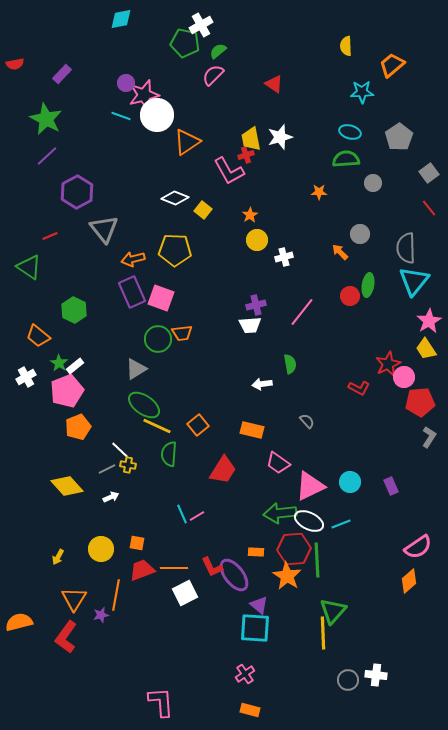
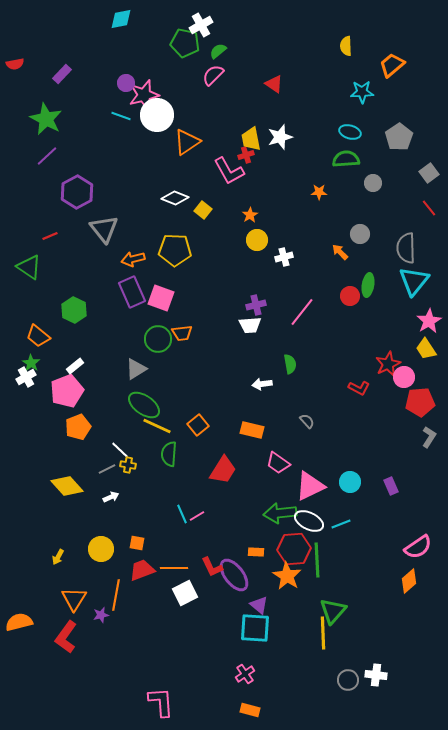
green star at (59, 363): moved 28 px left
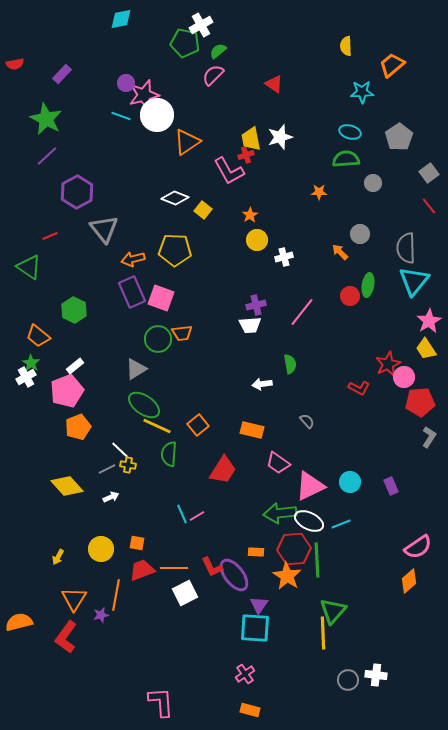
red line at (429, 208): moved 2 px up
purple triangle at (259, 605): rotated 24 degrees clockwise
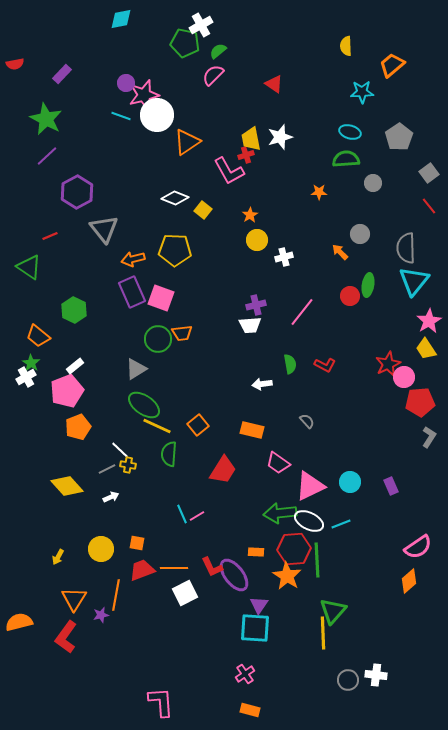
red L-shape at (359, 388): moved 34 px left, 23 px up
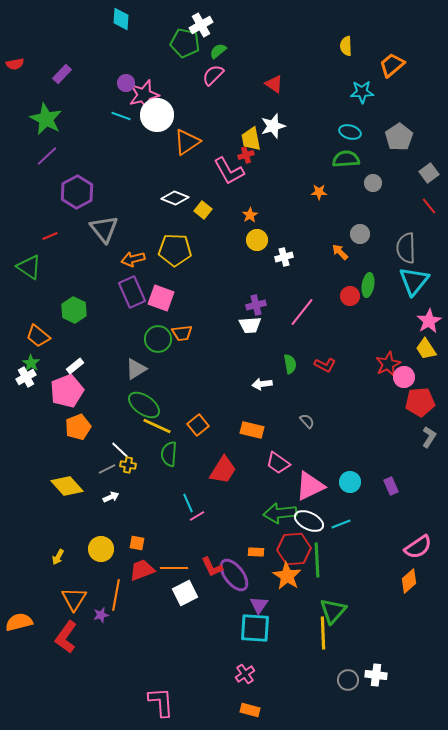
cyan diamond at (121, 19): rotated 75 degrees counterclockwise
white star at (280, 137): moved 7 px left, 11 px up
cyan line at (182, 514): moved 6 px right, 11 px up
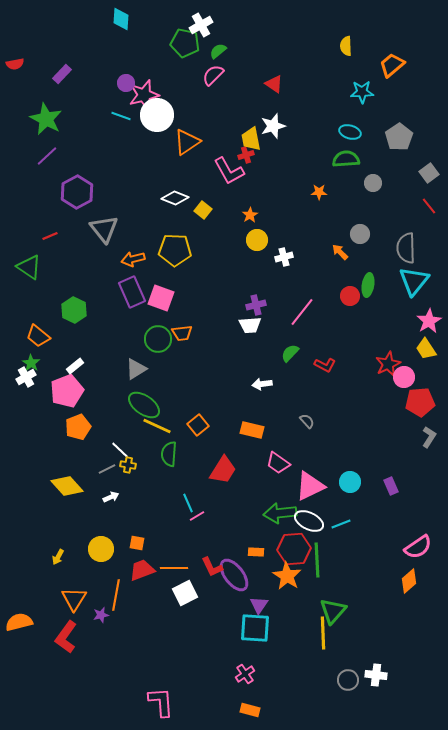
green semicircle at (290, 364): moved 11 px up; rotated 126 degrees counterclockwise
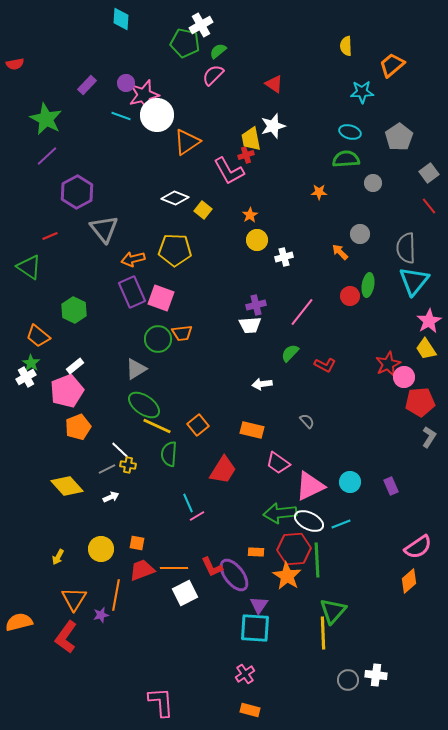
purple rectangle at (62, 74): moved 25 px right, 11 px down
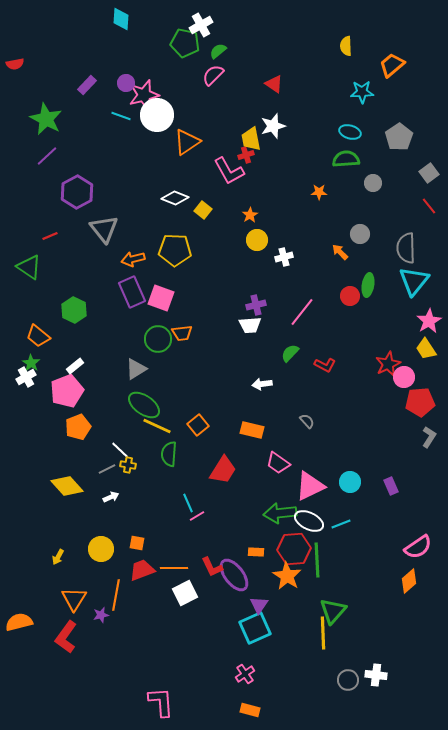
cyan square at (255, 628): rotated 28 degrees counterclockwise
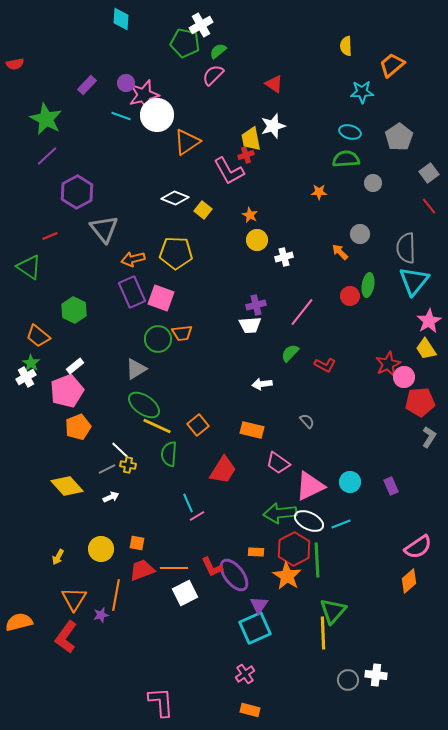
orange star at (250, 215): rotated 14 degrees counterclockwise
yellow pentagon at (175, 250): moved 1 px right, 3 px down
red hexagon at (294, 549): rotated 24 degrees counterclockwise
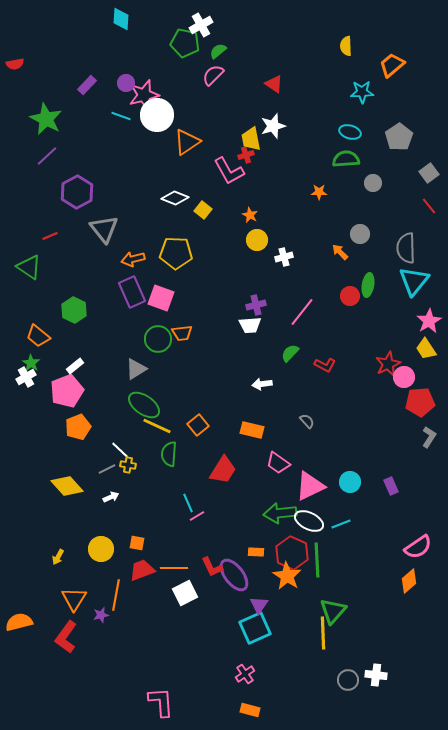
red hexagon at (294, 549): moved 2 px left, 4 px down; rotated 8 degrees counterclockwise
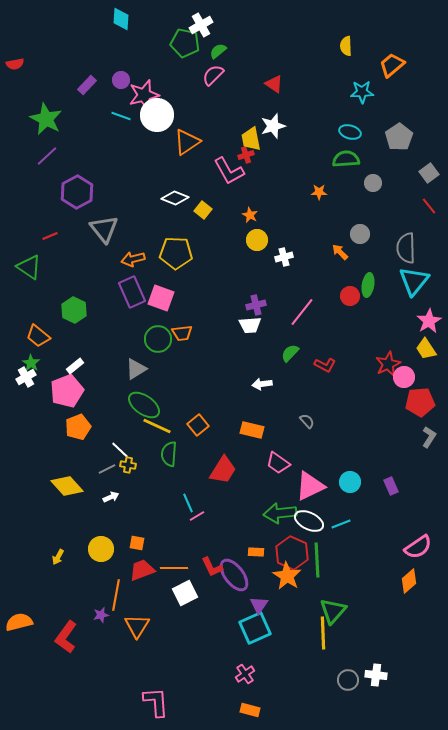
purple circle at (126, 83): moved 5 px left, 3 px up
orange triangle at (74, 599): moved 63 px right, 27 px down
pink L-shape at (161, 702): moved 5 px left
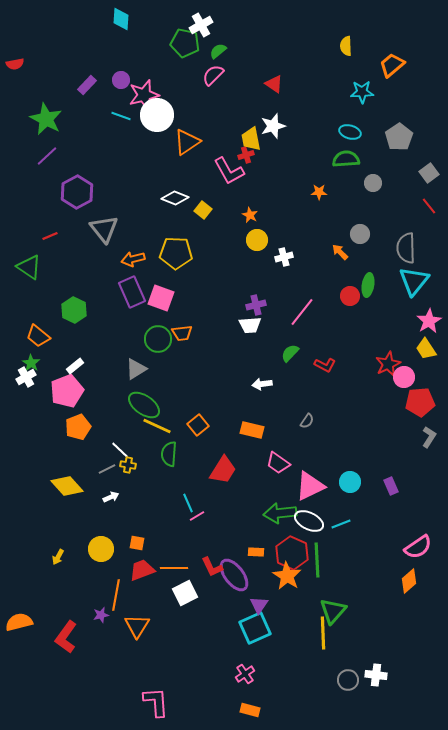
gray semicircle at (307, 421): rotated 77 degrees clockwise
